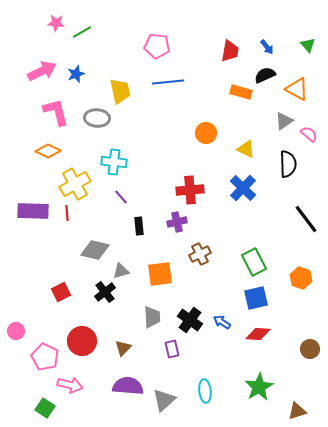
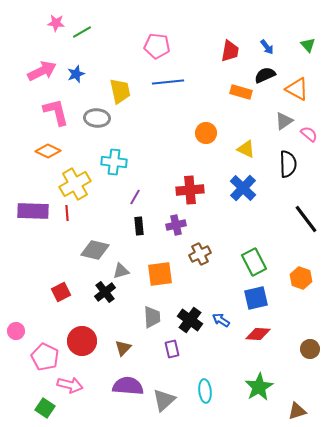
purple line at (121, 197): moved 14 px right; rotated 70 degrees clockwise
purple cross at (177, 222): moved 1 px left, 3 px down
blue arrow at (222, 322): moved 1 px left, 2 px up
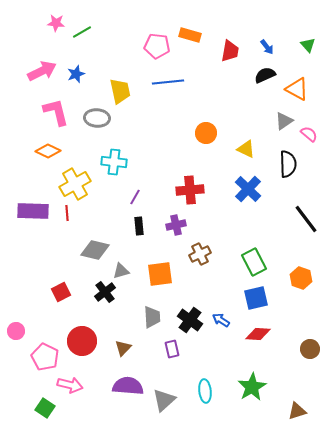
orange rectangle at (241, 92): moved 51 px left, 57 px up
blue cross at (243, 188): moved 5 px right, 1 px down
green star at (259, 387): moved 7 px left
